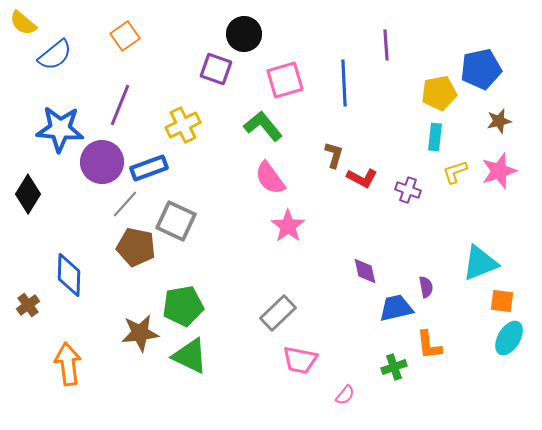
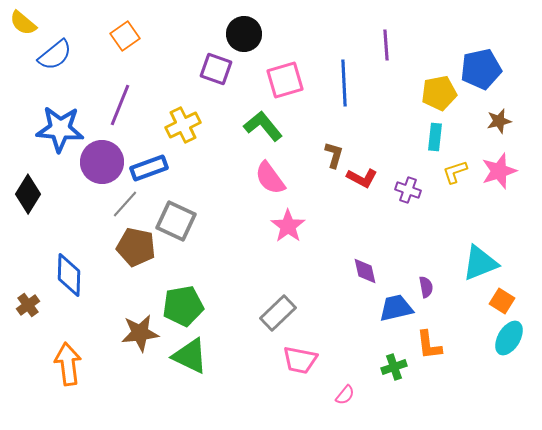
orange square at (502, 301): rotated 25 degrees clockwise
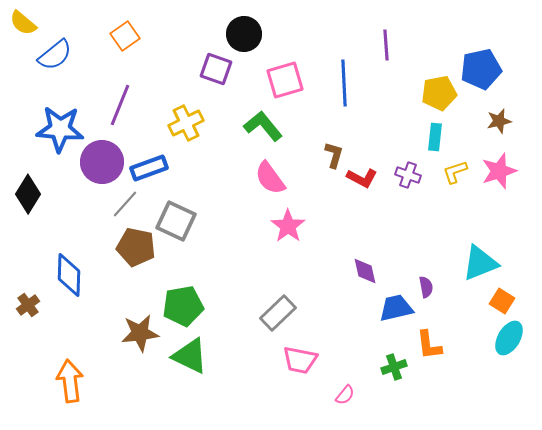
yellow cross at (183, 125): moved 3 px right, 2 px up
purple cross at (408, 190): moved 15 px up
orange arrow at (68, 364): moved 2 px right, 17 px down
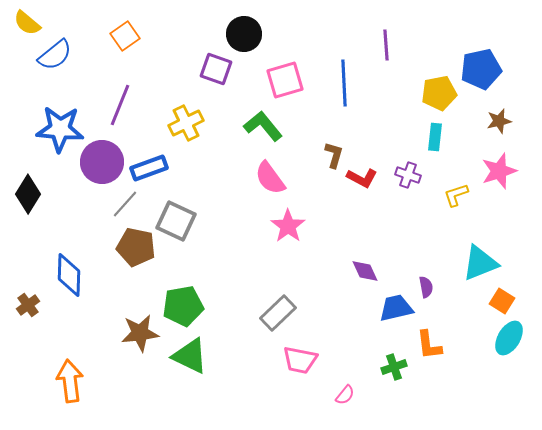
yellow semicircle at (23, 23): moved 4 px right
yellow L-shape at (455, 172): moved 1 px right, 23 px down
purple diamond at (365, 271): rotated 12 degrees counterclockwise
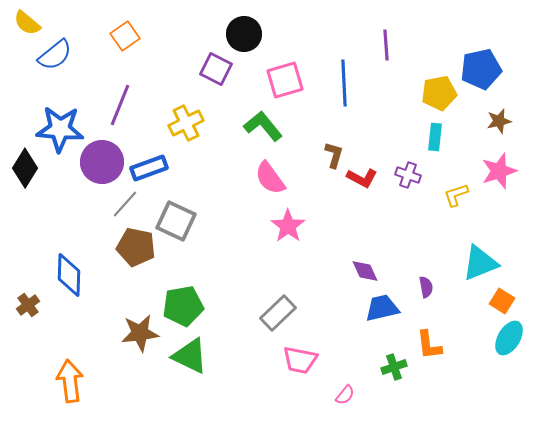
purple square at (216, 69): rotated 8 degrees clockwise
black diamond at (28, 194): moved 3 px left, 26 px up
blue trapezoid at (396, 308): moved 14 px left
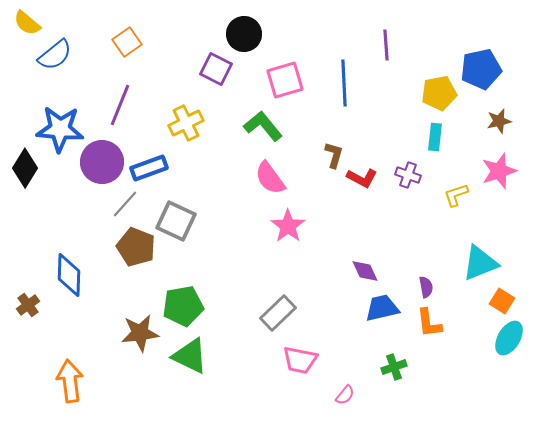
orange square at (125, 36): moved 2 px right, 6 px down
brown pentagon at (136, 247): rotated 9 degrees clockwise
orange L-shape at (429, 345): moved 22 px up
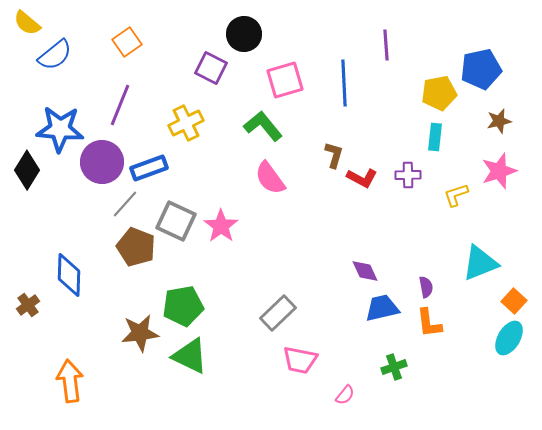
purple square at (216, 69): moved 5 px left, 1 px up
black diamond at (25, 168): moved 2 px right, 2 px down
purple cross at (408, 175): rotated 20 degrees counterclockwise
pink star at (288, 226): moved 67 px left
orange square at (502, 301): moved 12 px right; rotated 10 degrees clockwise
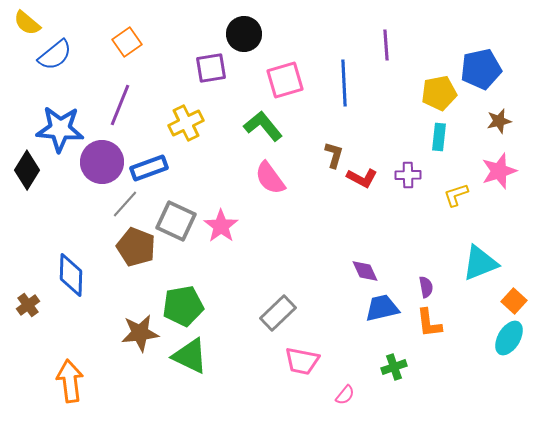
purple square at (211, 68): rotated 36 degrees counterclockwise
cyan rectangle at (435, 137): moved 4 px right
blue diamond at (69, 275): moved 2 px right
pink trapezoid at (300, 360): moved 2 px right, 1 px down
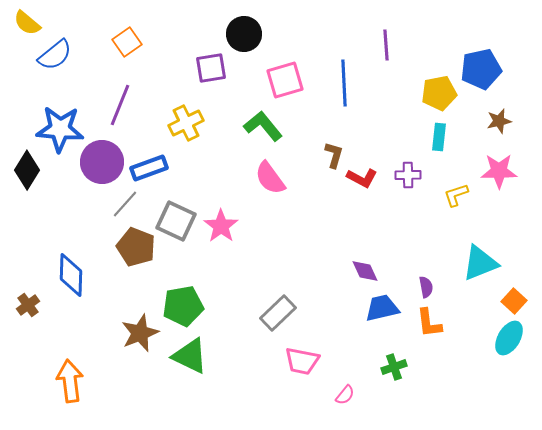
pink star at (499, 171): rotated 18 degrees clockwise
brown star at (140, 333): rotated 15 degrees counterclockwise
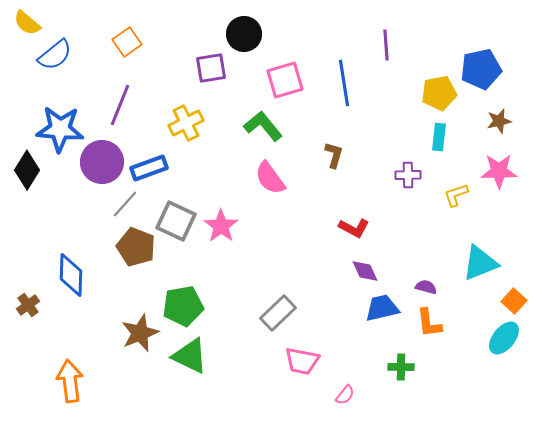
blue line at (344, 83): rotated 6 degrees counterclockwise
red L-shape at (362, 178): moved 8 px left, 50 px down
purple semicircle at (426, 287): rotated 65 degrees counterclockwise
cyan ellipse at (509, 338): moved 5 px left; rotated 8 degrees clockwise
green cross at (394, 367): moved 7 px right; rotated 20 degrees clockwise
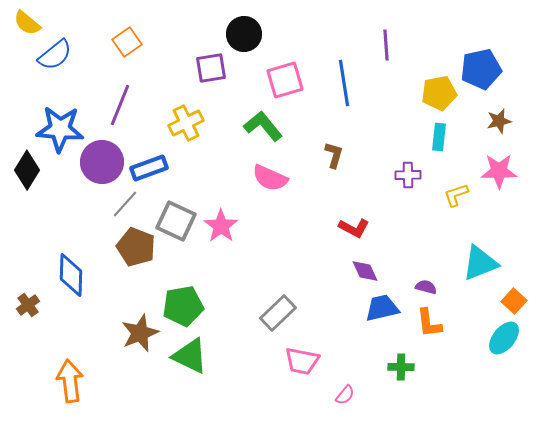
pink semicircle at (270, 178): rotated 30 degrees counterclockwise
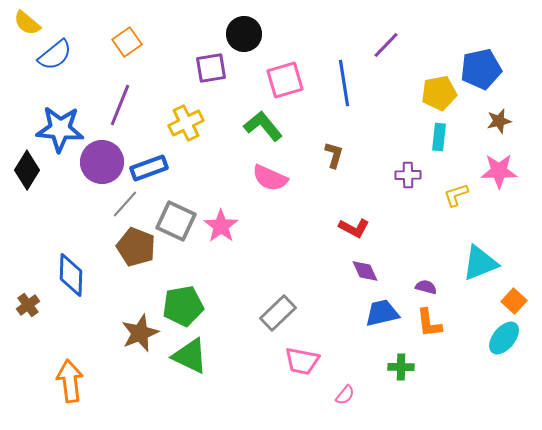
purple line at (386, 45): rotated 48 degrees clockwise
blue trapezoid at (382, 308): moved 5 px down
